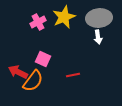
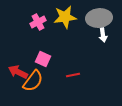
yellow star: moved 1 px right; rotated 15 degrees clockwise
white arrow: moved 5 px right, 2 px up
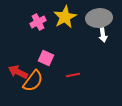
yellow star: rotated 20 degrees counterclockwise
pink square: moved 3 px right, 1 px up
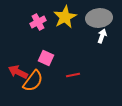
white arrow: moved 1 px left, 1 px down; rotated 152 degrees counterclockwise
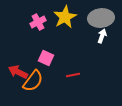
gray ellipse: moved 2 px right
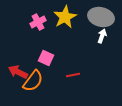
gray ellipse: moved 1 px up; rotated 20 degrees clockwise
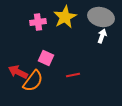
pink cross: rotated 21 degrees clockwise
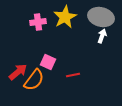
pink square: moved 2 px right, 4 px down
red arrow: rotated 114 degrees clockwise
orange semicircle: moved 1 px right, 1 px up
